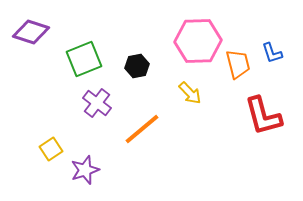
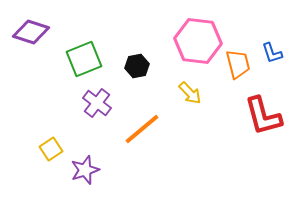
pink hexagon: rotated 9 degrees clockwise
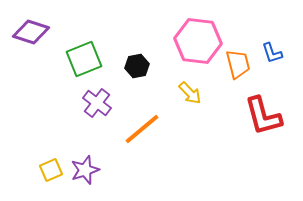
yellow square: moved 21 px down; rotated 10 degrees clockwise
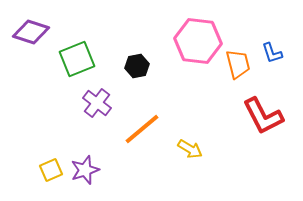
green square: moved 7 px left
yellow arrow: moved 56 px down; rotated 15 degrees counterclockwise
red L-shape: rotated 12 degrees counterclockwise
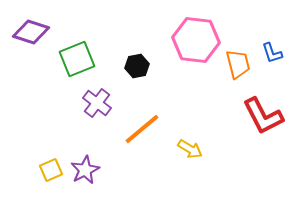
pink hexagon: moved 2 px left, 1 px up
purple star: rotated 8 degrees counterclockwise
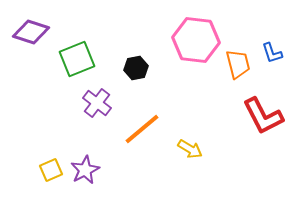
black hexagon: moved 1 px left, 2 px down
